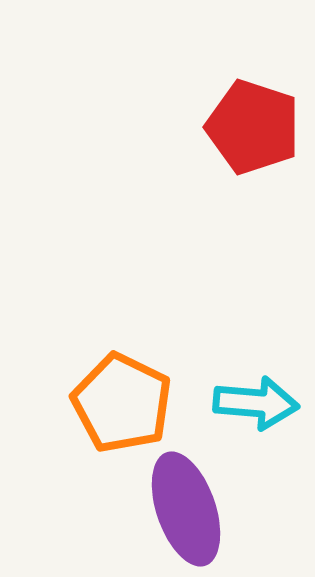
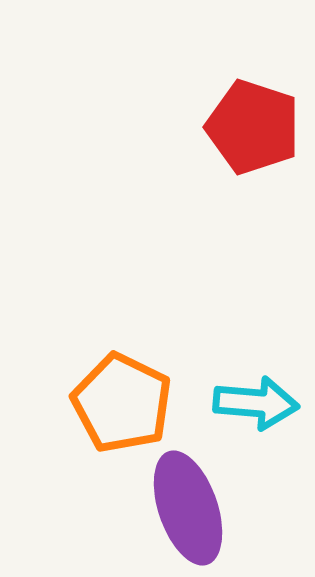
purple ellipse: moved 2 px right, 1 px up
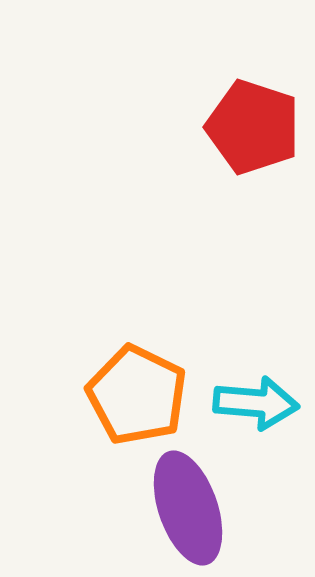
orange pentagon: moved 15 px right, 8 px up
